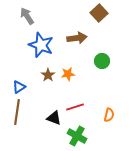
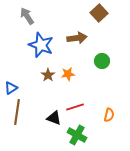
blue triangle: moved 8 px left, 1 px down
green cross: moved 1 px up
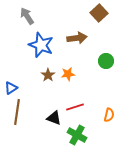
green circle: moved 4 px right
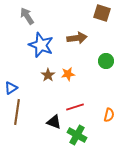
brown square: moved 3 px right; rotated 30 degrees counterclockwise
black triangle: moved 4 px down
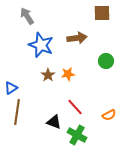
brown square: rotated 18 degrees counterclockwise
red line: rotated 66 degrees clockwise
orange semicircle: rotated 48 degrees clockwise
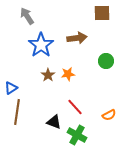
blue star: rotated 15 degrees clockwise
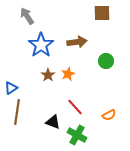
brown arrow: moved 4 px down
orange star: rotated 16 degrees counterclockwise
black triangle: moved 1 px left
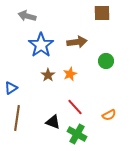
gray arrow: rotated 42 degrees counterclockwise
orange star: moved 2 px right
brown line: moved 6 px down
green cross: moved 1 px up
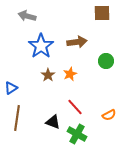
blue star: moved 1 px down
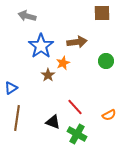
orange star: moved 7 px left, 11 px up
